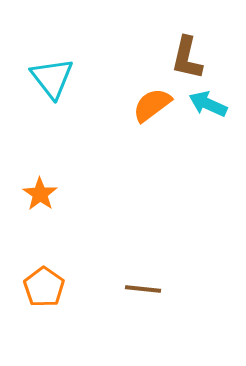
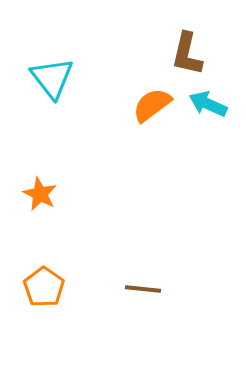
brown L-shape: moved 4 px up
orange star: rotated 8 degrees counterclockwise
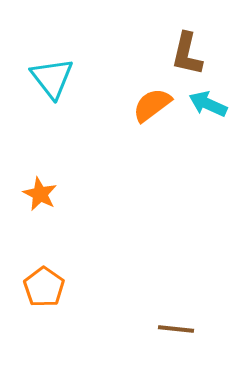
brown line: moved 33 px right, 40 px down
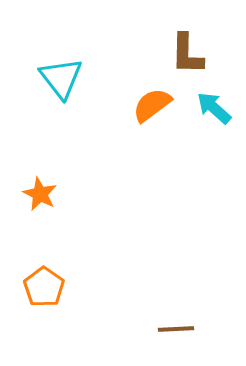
brown L-shape: rotated 12 degrees counterclockwise
cyan triangle: moved 9 px right
cyan arrow: moved 6 px right, 4 px down; rotated 18 degrees clockwise
brown line: rotated 9 degrees counterclockwise
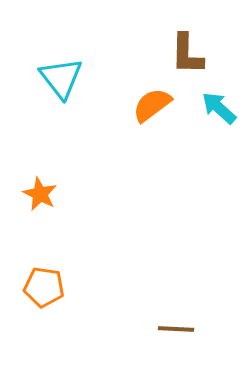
cyan arrow: moved 5 px right
orange pentagon: rotated 27 degrees counterclockwise
brown line: rotated 6 degrees clockwise
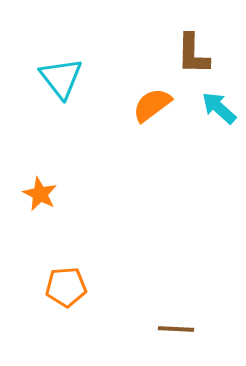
brown L-shape: moved 6 px right
orange pentagon: moved 22 px right; rotated 12 degrees counterclockwise
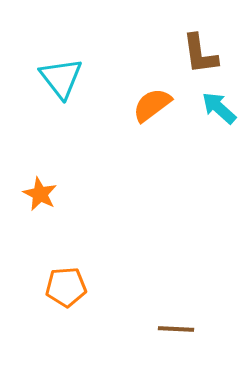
brown L-shape: moved 7 px right; rotated 9 degrees counterclockwise
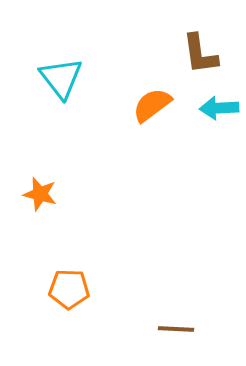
cyan arrow: rotated 45 degrees counterclockwise
orange star: rotated 12 degrees counterclockwise
orange pentagon: moved 3 px right, 2 px down; rotated 6 degrees clockwise
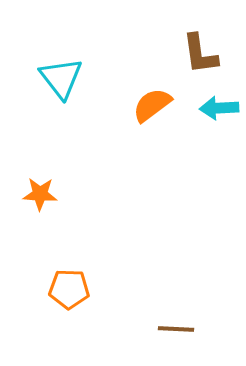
orange star: rotated 12 degrees counterclockwise
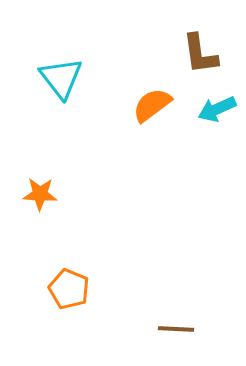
cyan arrow: moved 2 px left, 1 px down; rotated 21 degrees counterclockwise
orange pentagon: rotated 21 degrees clockwise
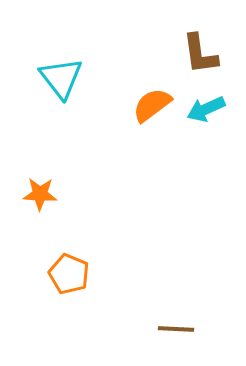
cyan arrow: moved 11 px left
orange pentagon: moved 15 px up
